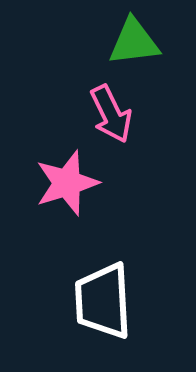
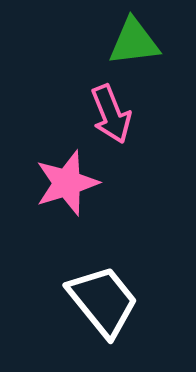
pink arrow: rotated 4 degrees clockwise
white trapezoid: rotated 144 degrees clockwise
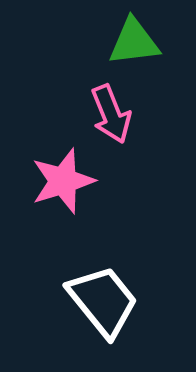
pink star: moved 4 px left, 2 px up
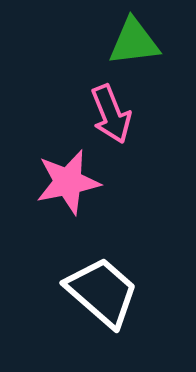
pink star: moved 5 px right, 1 px down; rotated 6 degrees clockwise
white trapezoid: moved 1 px left, 9 px up; rotated 10 degrees counterclockwise
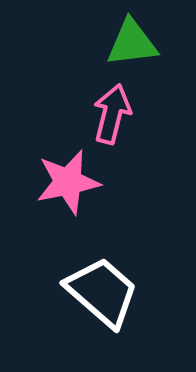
green triangle: moved 2 px left, 1 px down
pink arrow: moved 1 px right; rotated 144 degrees counterclockwise
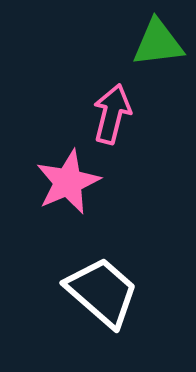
green triangle: moved 26 px right
pink star: rotated 12 degrees counterclockwise
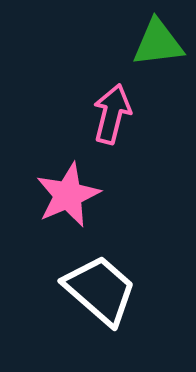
pink star: moved 13 px down
white trapezoid: moved 2 px left, 2 px up
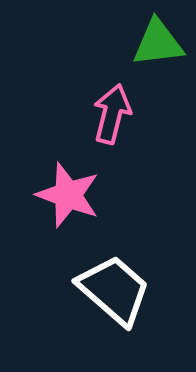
pink star: rotated 28 degrees counterclockwise
white trapezoid: moved 14 px right
